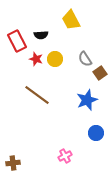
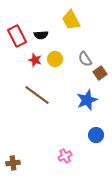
red rectangle: moved 5 px up
red star: moved 1 px left, 1 px down
blue circle: moved 2 px down
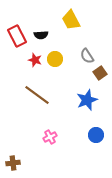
gray semicircle: moved 2 px right, 3 px up
pink cross: moved 15 px left, 19 px up
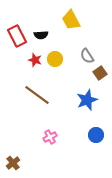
brown cross: rotated 32 degrees counterclockwise
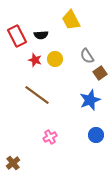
blue star: moved 3 px right
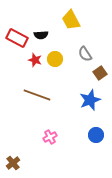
red rectangle: moved 2 px down; rotated 35 degrees counterclockwise
gray semicircle: moved 2 px left, 2 px up
brown line: rotated 16 degrees counterclockwise
